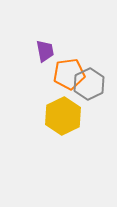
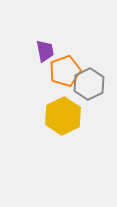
orange pentagon: moved 4 px left, 3 px up; rotated 12 degrees counterclockwise
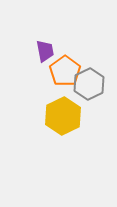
orange pentagon: rotated 16 degrees counterclockwise
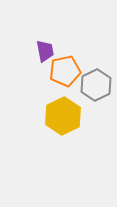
orange pentagon: rotated 24 degrees clockwise
gray hexagon: moved 7 px right, 1 px down
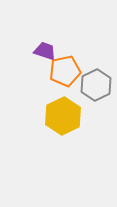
purple trapezoid: rotated 60 degrees counterclockwise
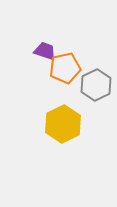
orange pentagon: moved 3 px up
yellow hexagon: moved 8 px down
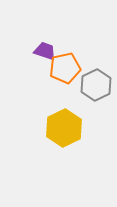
yellow hexagon: moved 1 px right, 4 px down
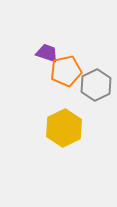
purple trapezoid: moved 2 px right, 2 px down
orange pentagon: moved 1 px right, 3 px down
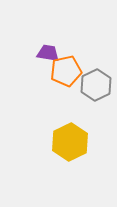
purple trapezoid: moved 1 px right; rotated 10 degrees counterclockwise
yellow hexagon: moved 6 px right, 14 px down
